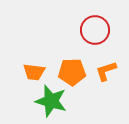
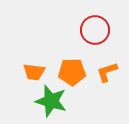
orange L-shape: moved 1 px right, 1 px down
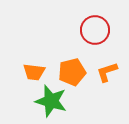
orange pentagon: rotated 12 degrees counterclockwise
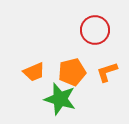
orange trapezoid: rotated 30 degrees counterclockwise
green star: moved 9 px right, 2 px up
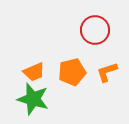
green star: moved 27 px left
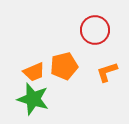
orange pentagon: moved 8 px left, 6 px up
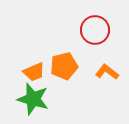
orange L-shape: rotated 55 degrees clockwise
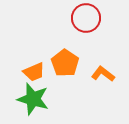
red circle: moved 9 px left, 12 px up
orange pentagon: moved 1 px right, 3 px up; rotated 24 degrees counterclockwise
orange L-shape: moved 4 px left, 2 px down
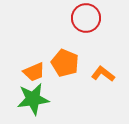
orange pentagon: rotated 12 degrees counterclockwise
green star: rotated 24 degrees counterclockwise
